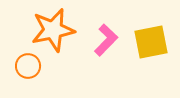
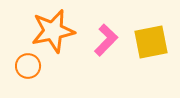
orange star: moved 1 px down
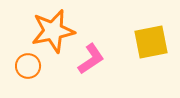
pink L-shape: moved 15 px left, 19 px down; rotated 12 degrees clockwise
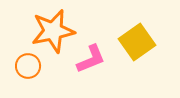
yellow square: moved 14 px left; rotated 24 degrees counterclockwise
pink L-shape: rotated 12 degrees clockwise
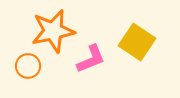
yellow square: rotated 21 degrees counterclockwise
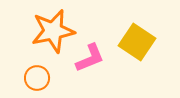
pink L-shape: moved 1 px left, 1 px up
orange circle: moved 9 px right, 12 px down
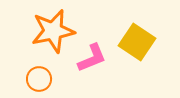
pink L-shape: moved 2 px right
orange circle: moved 2 px right, 1 px down
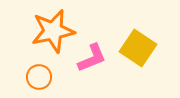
yellow square: moved 1 px right, 6 px down
orange circle: moved 2 px up
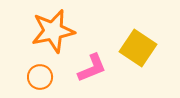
pink L-shape: moved 10 px down
orange circle: moved 1 px right
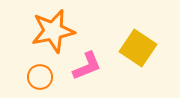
pink L-shape: moved 5 px left, 2 px up
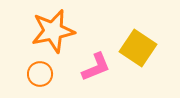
pink L-shape: moved 9 px right, 1 px down
orange circle: moved 3 px up
